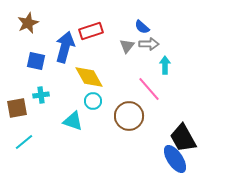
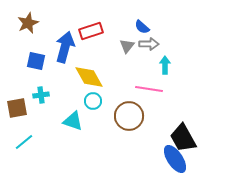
pink line: rotated 40 degrees counterclockwise
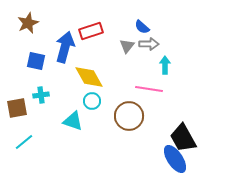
cyan circle: moved 1 px left
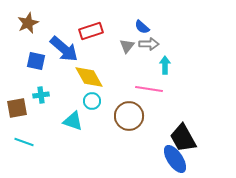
blue arrow: moved 1 px left, 2 px down; rotated 116 degrees clockwise
cyan line: rotated 60 degrees clockwise
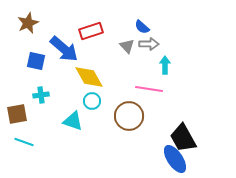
gray triangle: rotated 21 degrees counterclockwise
brown square: moved 6 px down
